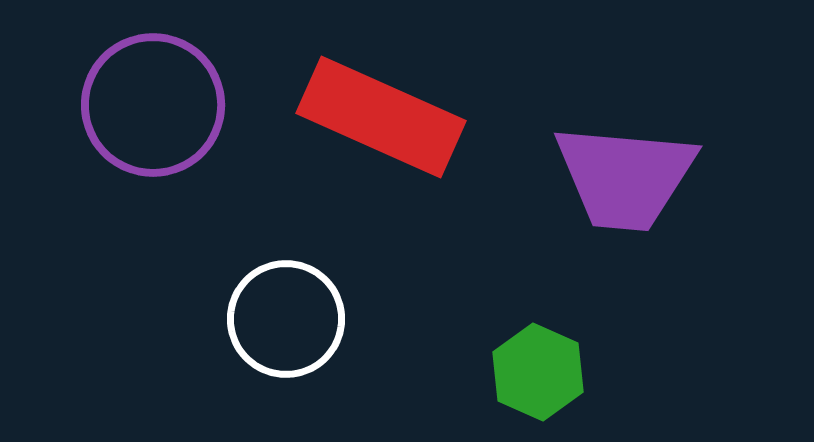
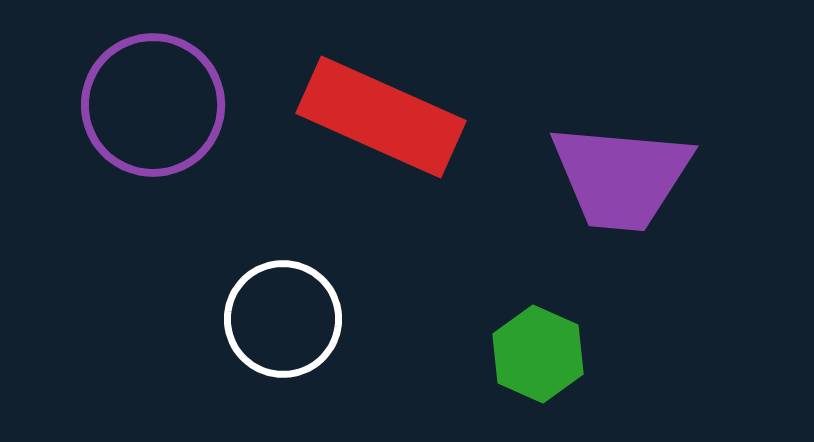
purple trapezoid: moved 4 px left
white circle: moved 3 px left
green hexagon: moved 18 px up
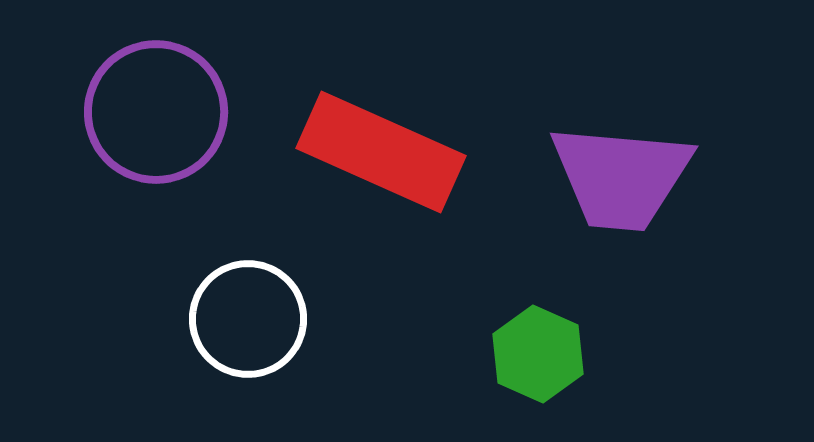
purple circle: moved 3 px right, 7 px down
red rectangle: moved 35 px down
white circle: moved 35 px left
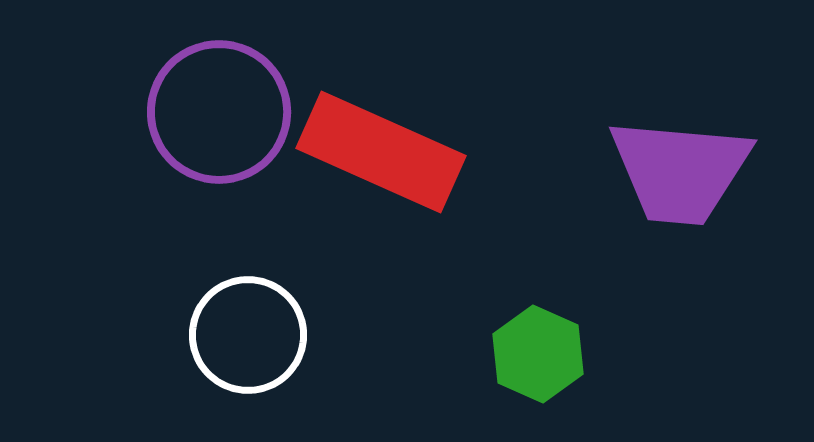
purple circle: moved 63 px right
purple trapezoid: moved 59 px right, 6 px up
white circle: moved 16 px down
